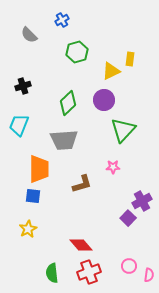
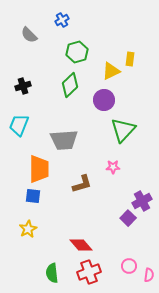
green diamond: moved 2 px right, 18 px up
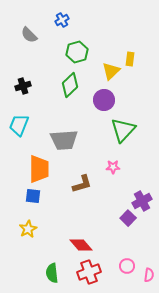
yellow triangle: rotated 18 degrees counterclockwise
pink circle: moved 2 px left
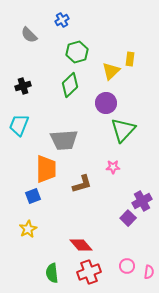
purple circle: moved 2 px right, 3 px down
orange trapezoid: moved 7 px right
blue square: rotated 28 degrees counterclockwise
pink semicircle: moved 3 px up
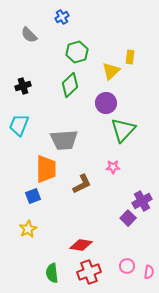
blue cross: moved 3 px up
yellow rectangle: moved 2 px up
brown L-shape: rotated 10 degrees counterclockwise
red diamond: rotated 40 degrees counterclockwise
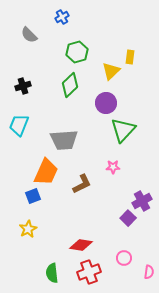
orange trapezoid: moved 3 px down; rotated 24 degrees clockwise
pink circle: moved 3 px left, 8 px up
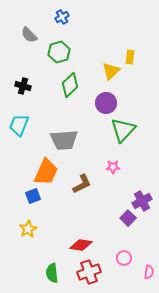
green hexagon: moved 18 px left
black cross: rotated 35 degrees clockwise
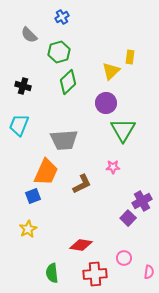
green diamond: moved 2 px left, 3 px up
green triangle: rotated 12 degrees counterclockwise
red cross: moved 6 px right, 2 px down; rotated 15 degrees clockwise
